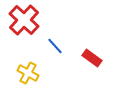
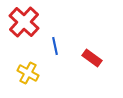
red cross: moved 2 px down
blue line: rotated 30 degrees clockwise
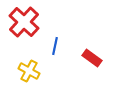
blue line: rotated 24 degrees clockwise
yellow cross: moved 1 px right, 2 px up
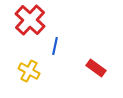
red cross: moved 6 px right, 2 px up
red rectangle: moved 4 px right, 10 px down
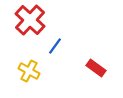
blue line: rotated 24 degrees clockwise
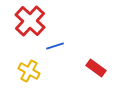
red cross: moved 1 px down
blue line: rotated 36 degrees clockwise
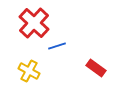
red cross: moved 4 px right, 2 px down
blue line: moved 2 px right
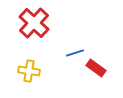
blue line: moved 18 px right, 7 px down
yellow cross: rotated 20 degrees counterclockwise
